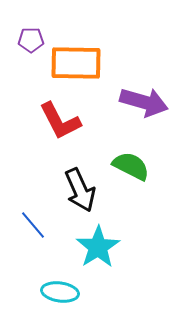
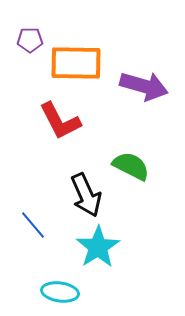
purple pentagon: moved 1 px left
purple arrow: moved 16 px up
black arrow: moved 6 px right, 5 px down
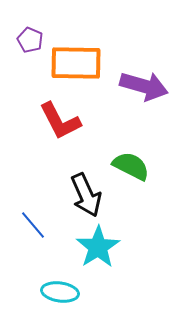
purple pentagon: rotated 25 degrees clockwise
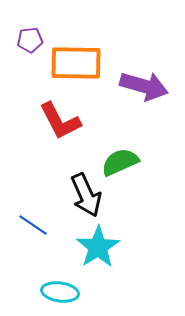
purple pentagon: rotated 30 degrees counterclockwise
green semicircle: moved 11 px left, 4 px up; rotated 51 degrees counterclockwise
blue line: rotated 16 degrees counterclockwise
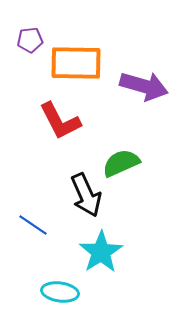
green semicircle: moved 1 px right, 1 px down
cyan star: moved 3 px right, 5 px down
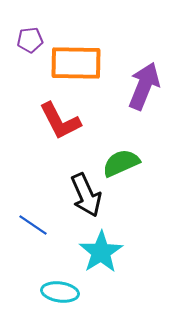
purple arrow: rotated 84 degrees counterclockwise
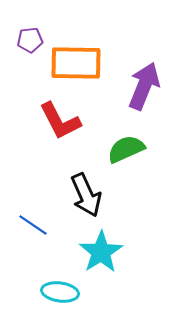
green semicircle: moved 5 px right, 14 px up
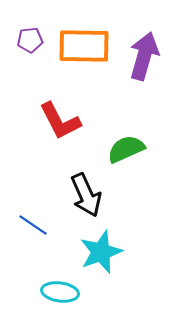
orange rectangle: moved 8 px right, 17 px up
purple arrow: moved 30 px up; rotated 6 degrees counterclockwise
cyan star: rotated 12 degrees clockwise
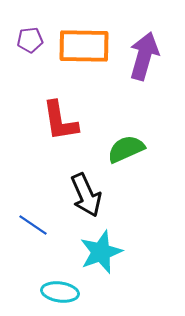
red L-shape: rotated 18 degrees clockwise
